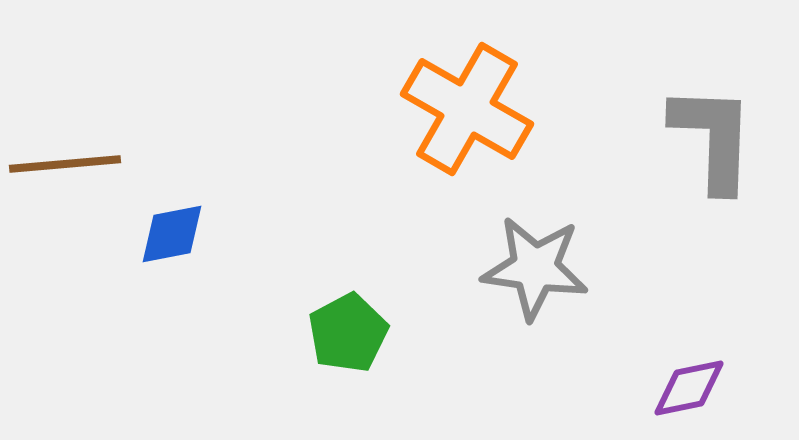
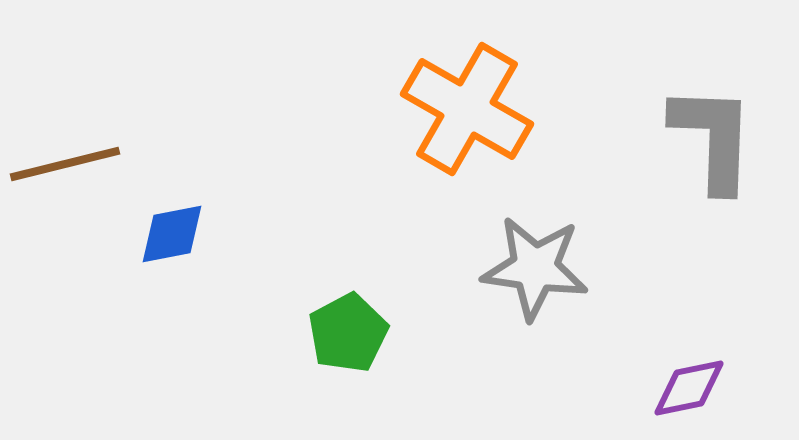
brown line: rotated 9 degrees counterclockwise
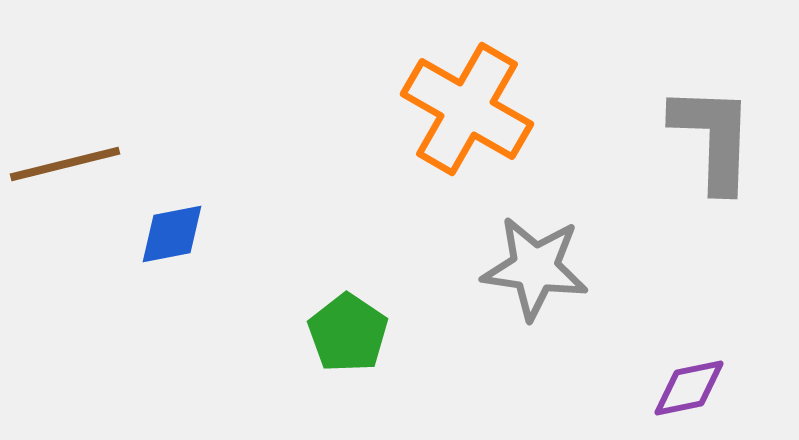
green pentagon: rotated 10 degrees counterclockwise
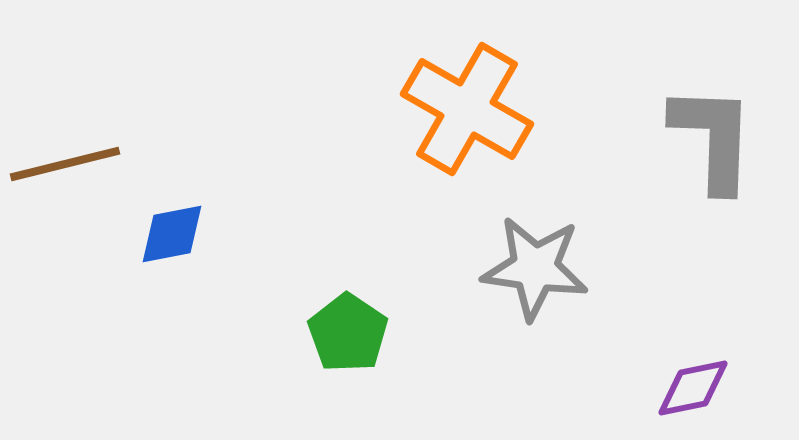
purple diamond: moved 4 px right
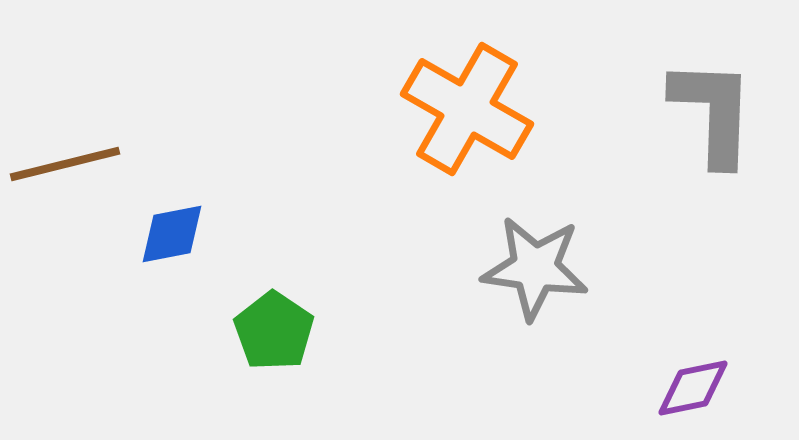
gray L-shape: moved 26 px up
green pentagon: moved 74 px left, 2 px up
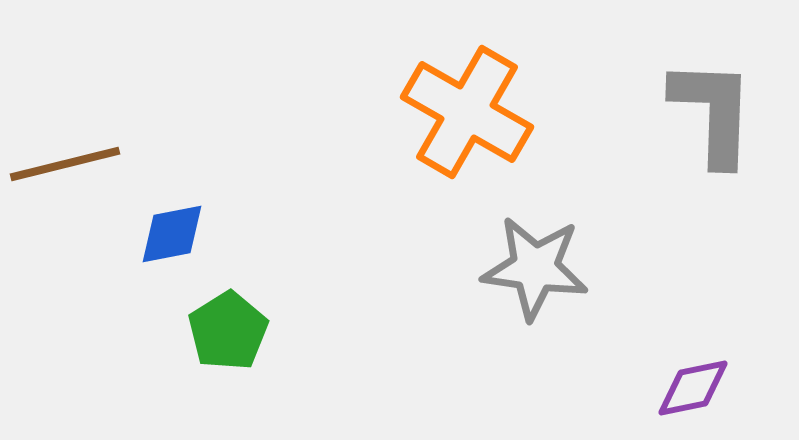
orange cross: moved 3 px down
green pentagon: moved 46 px left; rotated 6 degrees clockwise
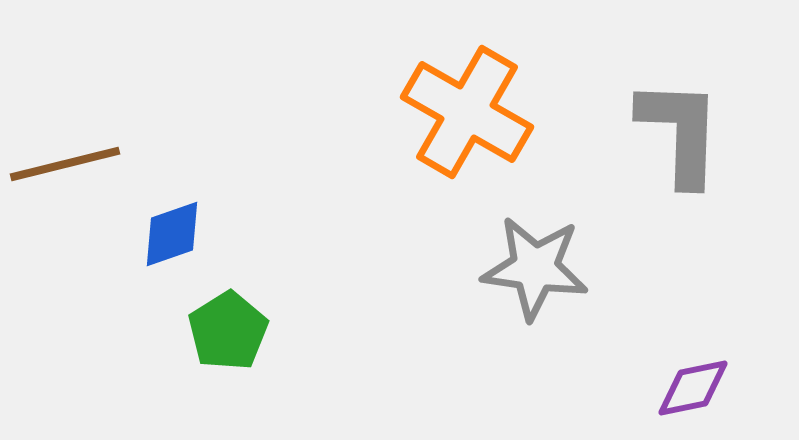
gray L-shape: moved 33 px left, 20 px down
blue diamond: rotated 8 degrees counterclockwise
